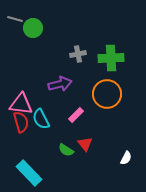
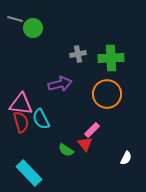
pink rectangle: moved 16 px right, 15 px down
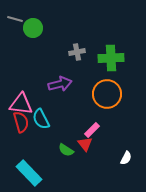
gray cross: moved 1 px left, 2 px up
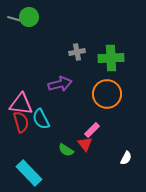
green circle: moved 4 px left, 11 px up
